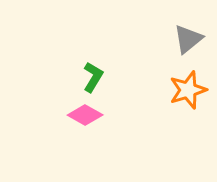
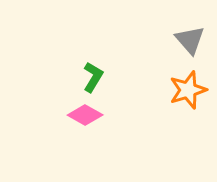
gray triangle: moved 2 px right, 1 px down; rotated 32 degrees counterclockwise
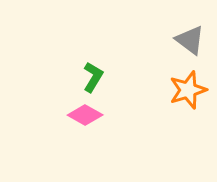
gray triangle: rotated 12 degrees counterclockwise
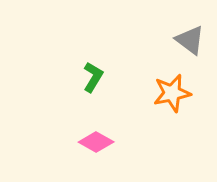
orange star: moved 16 px left, 3 px down; rotated 6 degrees clockwise
pink diamond: moved 11 px right, 27 px down
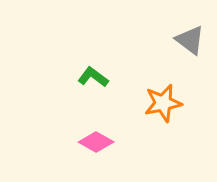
green L-shape: rotated 84 degrees counterclockwise
orange star: moved 9 px left, 10 px down
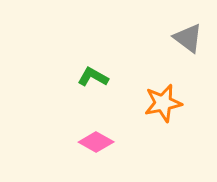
gray triangle: moved 2 px left, 2 px up
green L-shape: rotated 8 degrees counterclockwise
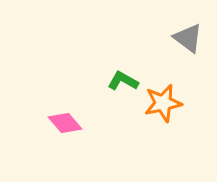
green L-shape: moved 30 px right, 4 px down
pink diamond: moved 31 px left, 19 px up; rotated 20 degrees clockwise
